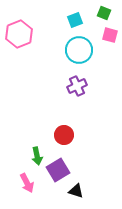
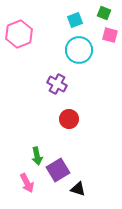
purple cross: moved 20 px left, 2 px up; rotated 36 degrees counterclockwise
red circle: moved 5 px right, 16 px up
black triangle: moved 2 px right, 2 px up
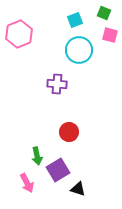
purple cross: rotated 24 degrees counterclockwise
red circle: moved 13 px down
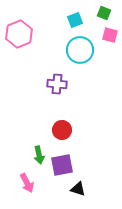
cyan circle: moved 1 px right
red circle: moved 7 px left, 2 px up
green arrow: moved 2 px right, 1 px up
purple square: moved 4 px right, 5 px up; rotated 20 degrees clockwise
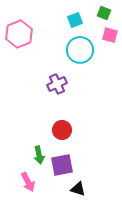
purple cross: rotated 30 degrees counterclockwise
pink arrow: moved 1 px right, 1 px up
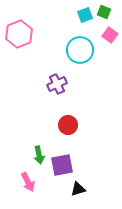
green square: moved 1 px up
cyan square: moved 10 px right, 5 px up
pink square: rotated 21 degrees clockwise
red circle: moved 6 px right, 5 px up
black triangle: rotated 35 degrees counterclockwise
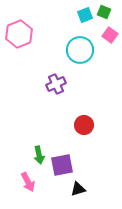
purple cross: moved 1 px left
red circle: moved 16 px right
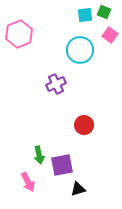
cyan square: rotated 14 degrees clockwise
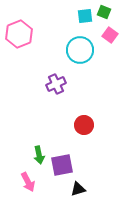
cyan square: moved 1 px down
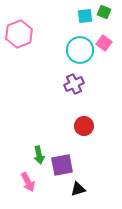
pink square: moved 6 px left, 8 px down
purple cross: moved 18 px right
red circle: moved 1 px down
